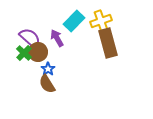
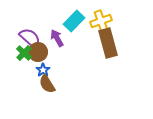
blue star: moved 5 px left, 1 px down
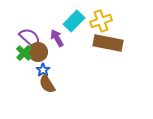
brown rectangle: rotated 64 degrees counterclockwise
